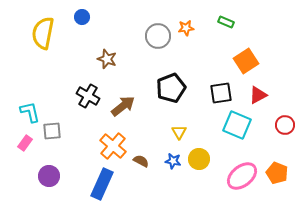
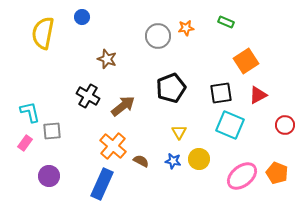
cyan square: moved 7 px left
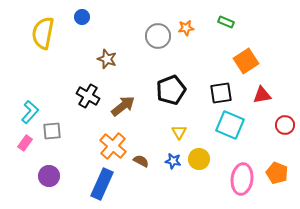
black pentagon: moved 2 px down
red triangle: moved 4 px right; rotated 18 degrees clockwise
cyan L-shape: rotated 55 degrees clockwise
pink ellipse: moved 3 px down; rotated 44 degrees counterclockwise
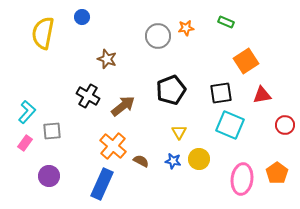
cyan L-shape: moved 3 px left
orange pentagon: rotated 15 degrees clockwise
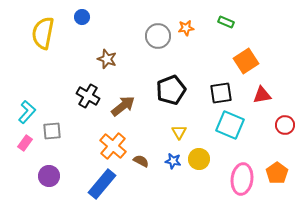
blue rectangle: rotated 16 degrees clockwise
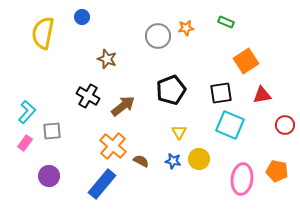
orange pentagon: moved 2 px up; rotated 25 degrees counterclockwise
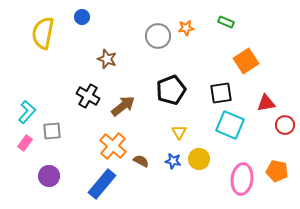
red triangle: moved 4 px right, 8 px down
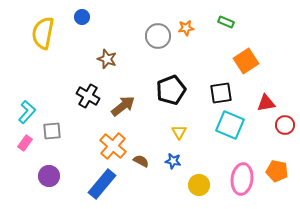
yellow circle: moved 26 px down
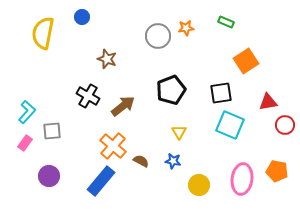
red triangle: moved 2 px right, 1 px up
blue rectangle: moved 1 px left, 3 px up
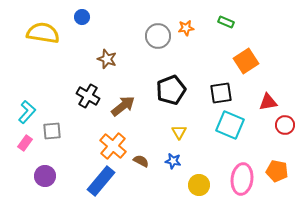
yellow semicircle: rotated 88 degrees clockwise
purple circle: moved 4 px left
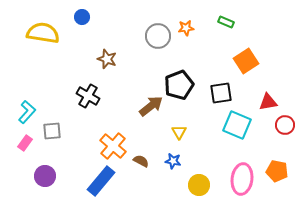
black pentagon: moved 8 px right, 5 px up
brown arrow: moved 28 px right
cyan square: moved 7 px right
